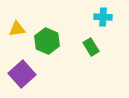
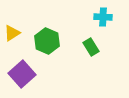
yellow triangle: moved 5 px left, 4 px down; rotated 24 degrees counterclockwise
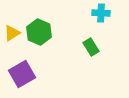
cyan cross: moved 2 px left, 4 px up
green hexagon: moved 8 px left, 9 px up
purple square: rotated 12 degrees clockwise
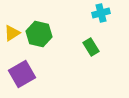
cyan cross: rotated 18 degrees counterclockwise
green hexagon: moved 2 px down; rotated 10 degrees counterclockwise
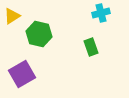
yellow triangle: moved 17 px up
green rectangle: rotated 12 degrees clockwise
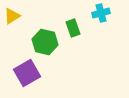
green hexagon: moved 6 px right, 8 px down
green rectangle: moved 18 px left, 19 px up
purple square: moved 5 px right, 1 px up
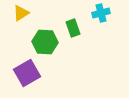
yellow triangle: moved 9 px right, 3 px up
green hexagon: rotated 10 degrees counterclockwise
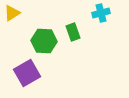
yellow triangle: moved 9 px left
green rectangle: moved 4 px down
green hexagon: moved 1 px left, 1 px up
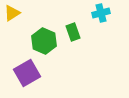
green hexagon: rotated 20 degrees clockwise
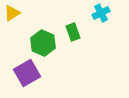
cyan cross: rotated 12 degrees counterclockwise
green hexagon: moved 1 px left, 2 px down
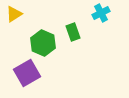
yellow triangle: moved 2 px right, 1 px down
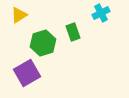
yellow triangle: moved 5 px right, 1 px down
green hexagon: rotated 20 degrees clockwise
